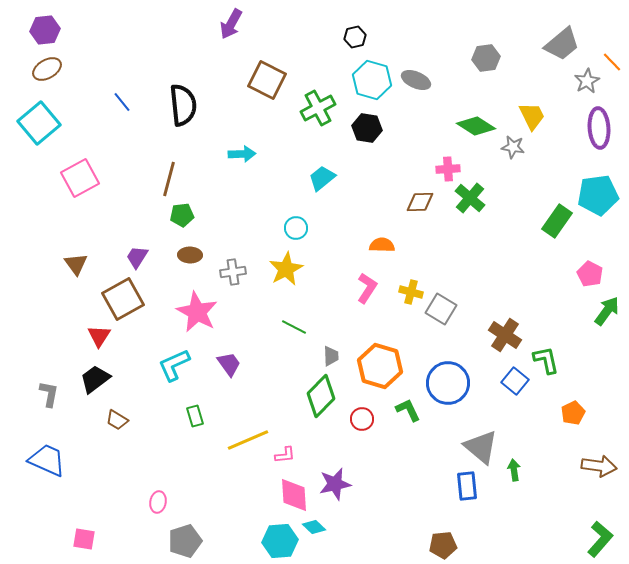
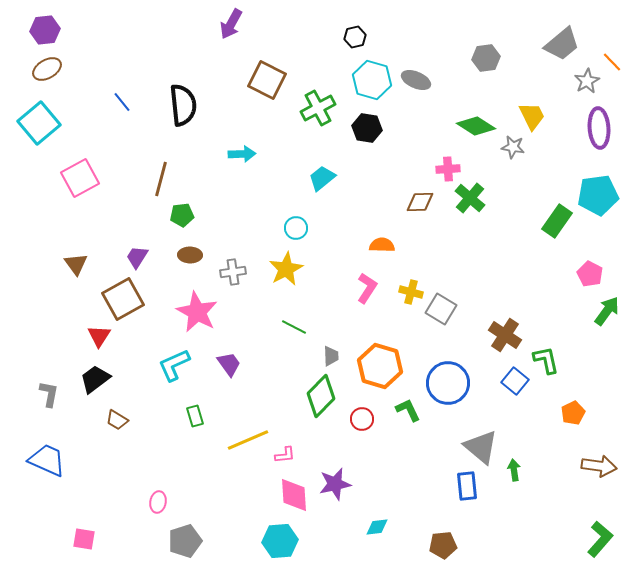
brown line at (169, 179): moved 8 px left
cyan diamond at (314, 527): moved 63 px right; rotated 50 degrees counterclockwise
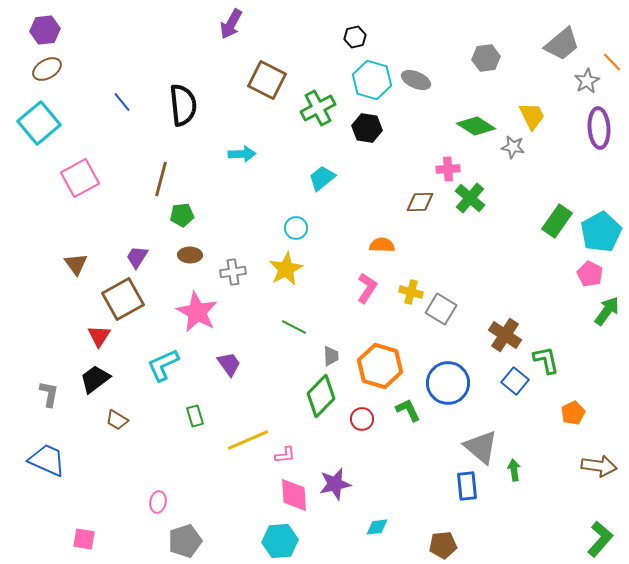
cyan pentagon at (598, 195): moved 3 px right, 37 px down; rotated 21 degrees counterclockwise
cyan L-shape at (174, 365): moved 11 px left
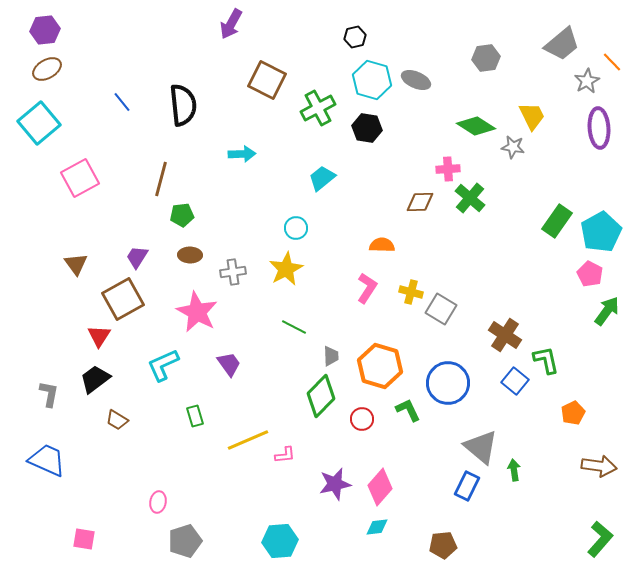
blue rectangle at (467, 486): rotated 32 degrees clockwise
pink diamond at (294, 495): moved 86 px right, 8 px up; rotated 45 degrees clockwise
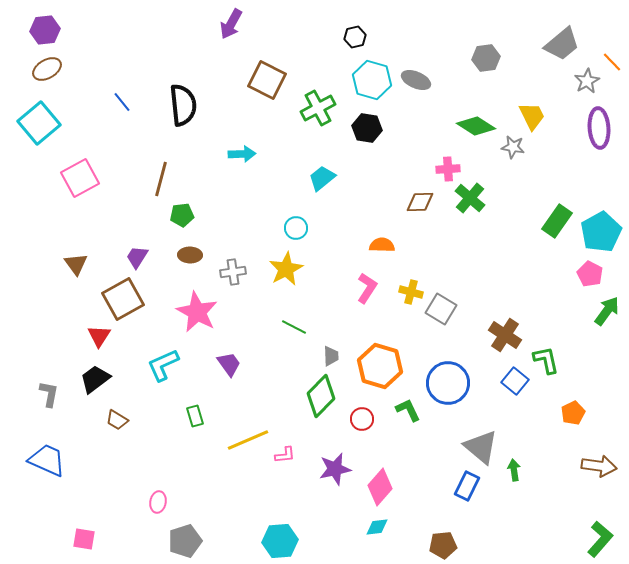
purple star at (335, 484): moved 15 px up
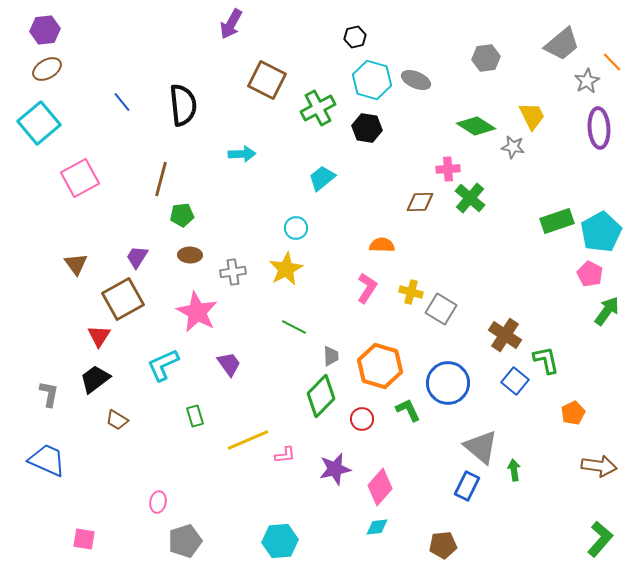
green rectangle at (557, 221): rotated 36 degrees clockwise
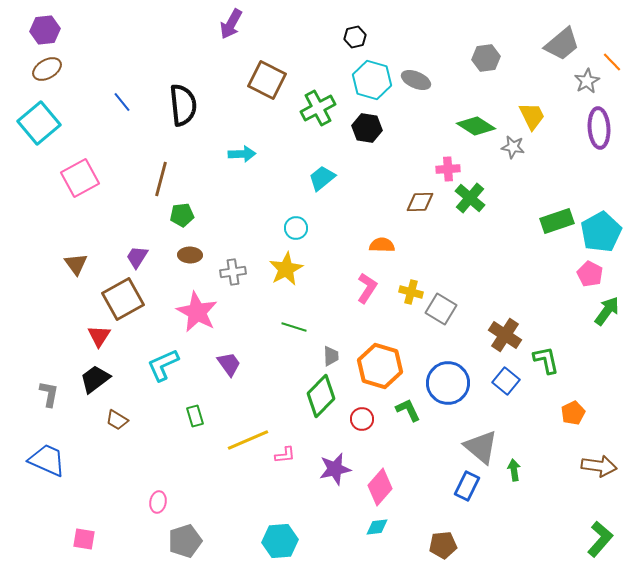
green line at (294, 327): rotated 10 degrees counterclockwise
blue square at (515, 381): moved 9 px left
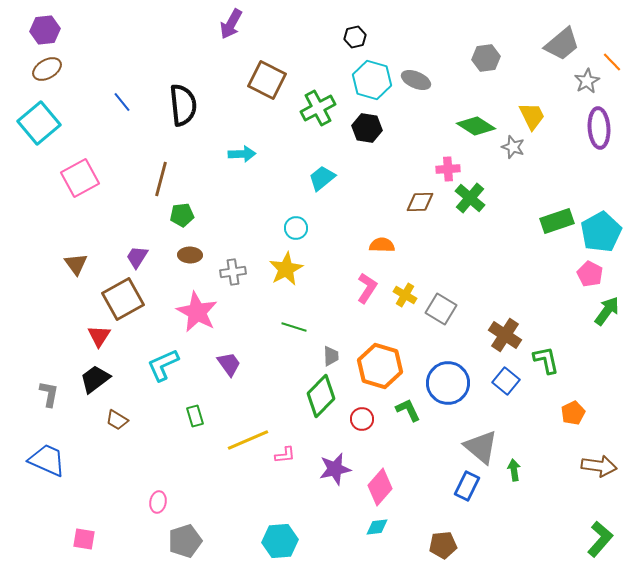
gray star at (513, 147): rotated 10 degrees clockwise
yellow cross at (411, 292): moved 6 px left, 3 px down; rotated 15 degrees clockwise
